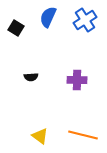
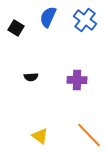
blue cross: rotated 20 degrees counterclockwise
orange line: moved 6 px right; rotated 32 degrees clockwise
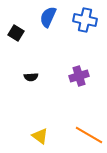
blue cross: rotated 25 degrees counterclockwise
black square: moved 5 px down
purple cross: moved 2 px right, 4 px up; rotated 18 degrees counterclockwise
orange line: rotated 16 degrees counterclockwise
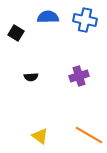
blue semicircle: rotated 65 degrees clockwise
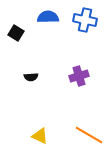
yellow triangle: rotated 12 degrees counterclockwise
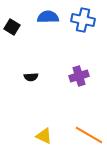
blue cross: moved 2 px left
black square: moved 4 px left, 6 px up
yellow triangle: moved 4 px right
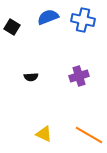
blue semicircle: rotated 20 degrees counterclockwise
yellow triangle: moved 2 px up
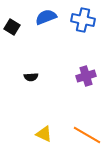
blue semicircle: moved 2 px left
purple cross: moved 7 px right
orange line: moved 2 px left
